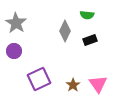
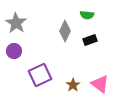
purple square: moved 1 px right, 4 px up
pink triangle: moved 2 px right; rotated 18 degrees counterclockwise
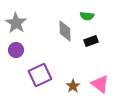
green semicircle: moved 1 px down
gray diamond: rotated 25 degrees counterclockwise
black rectangle: moved 1 px right, 1 px down
purple circle: moved 2 px right, 1 px up
brown star: moved 1 px down
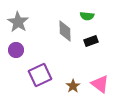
gray star: moved 2 px right, 1 px up
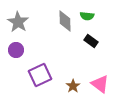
gray diamond: moved 10 px up
black rectangle: rotated 56 degrees clockwise
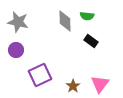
gray star: rotated 20 degrees counterclockwise
pink triangle: rotated 30 degrees clockwise
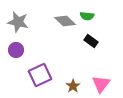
gray diamond: rotated 45 degrees counterclockwise
pink triangle: moved 1 px right
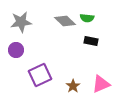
green semicircle: moved 2 px down
gray star: moved 3 px right; rotated 20 degrees counterclockwise
black rectangle: rotated 24 degrees counterclockwise
pink triangle: rotated 30 degrees clockwise
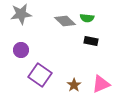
gray star: moved 8 px up
purple circle: moved 5 px right
purple square: rotated 30 degrees counterclockwise
brown star: moved 1 px right, 1 px up
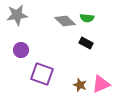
gray star: moved 4 px left, 1 px down
black rectangle: moved 5 px left, 2 px down; rotated 16 degrees clockwise
purple square: moved 2 px right, 1 px up; rotated 15 degrees counterclockwise
brown star: moved 6 px right; rotated 16 degrees counterclockwise
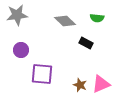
green semicircle: moved 10 px right
purple square: rotated 15 degrees counterclockwise
